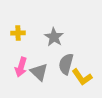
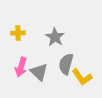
gray star: moved 1 px right
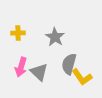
gray semicircle: moved 3 px right
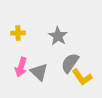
gray star: moved 3 px right, 1 px up
gray semicircle: moved 1 px right, 1 px up; rotated 20 degrees clockwise
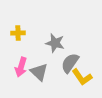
gray star: moved 3 px left, 7 px down; rotated 18 degrees counterclockwise
